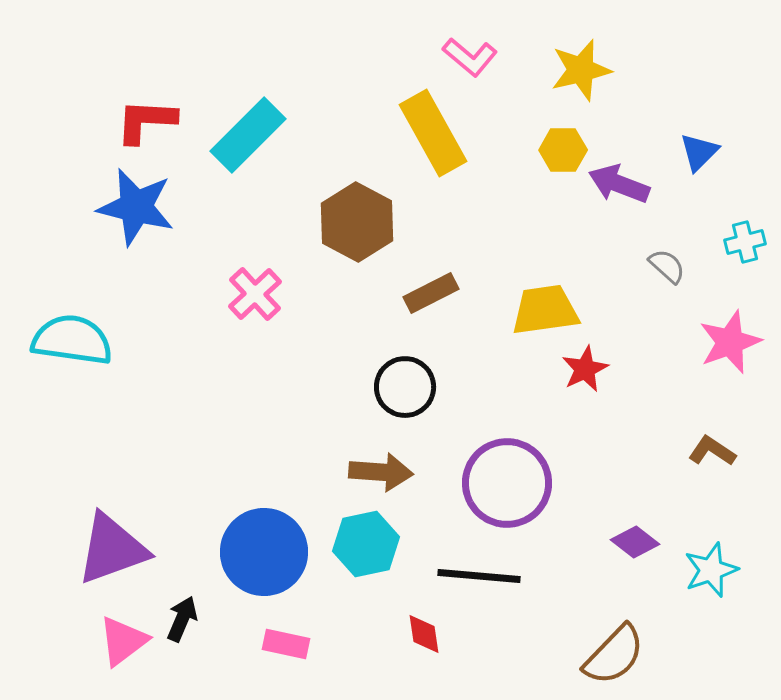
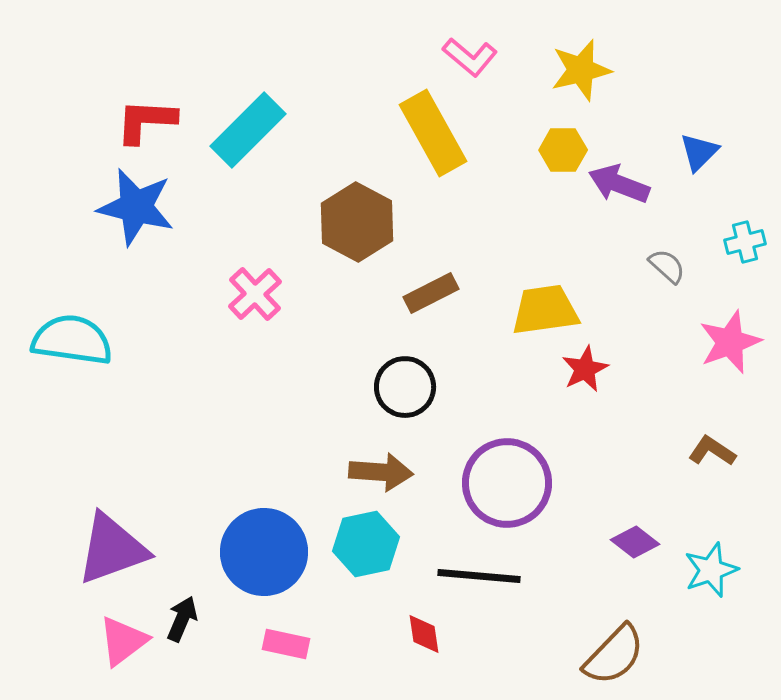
cyan rectangle: moved 5 px up
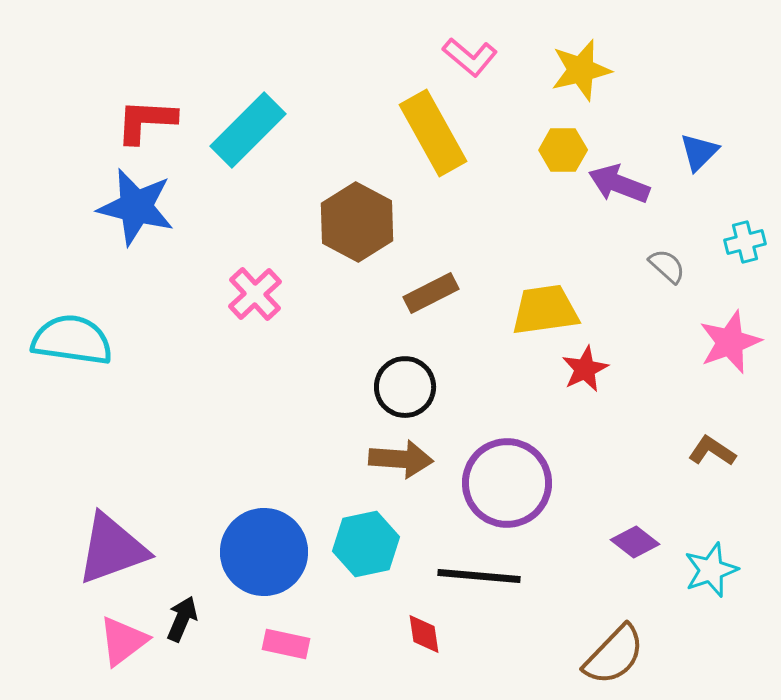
brown arrow: moved 20 px right, 13 px up
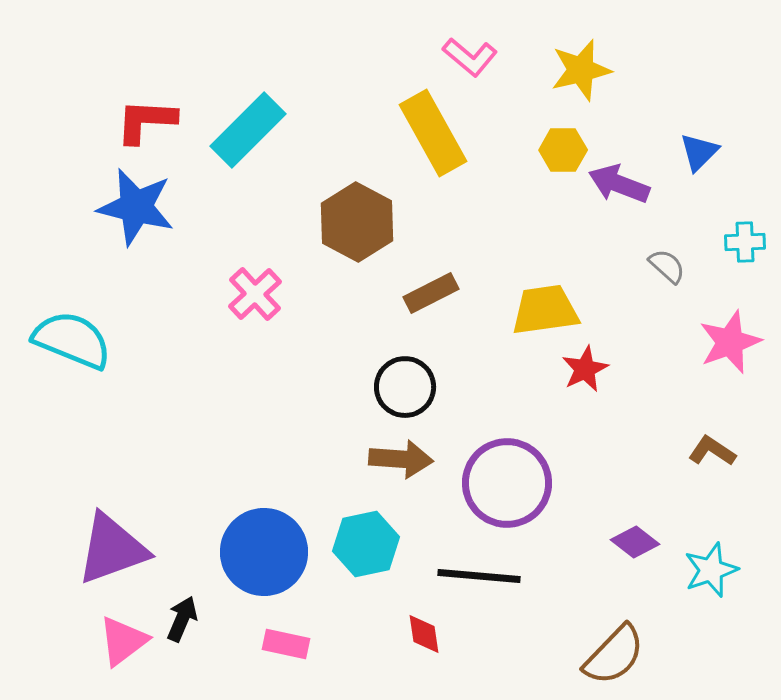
cyan cross: rotated 12 degrees clockwise
cyan semicircle: rotated 14 degrees clockwise
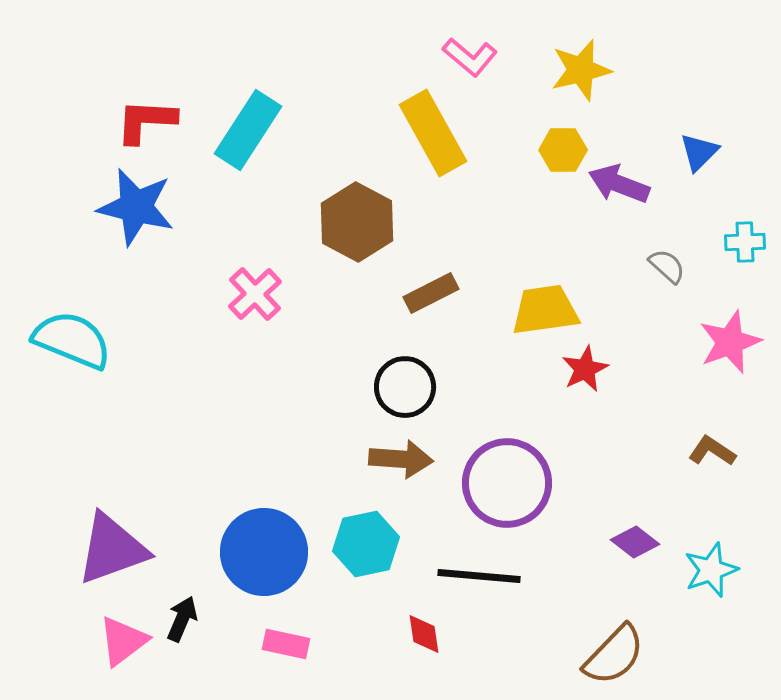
cyan rectangle: rotated 12 degrees counterclockwise
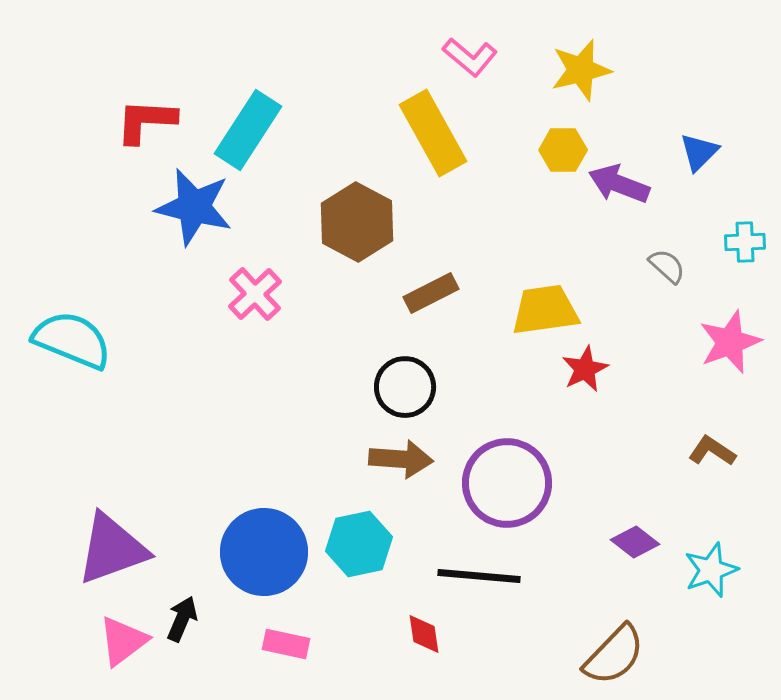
blue star: moved 58 px right
cyan hexagon: moved 7 px left
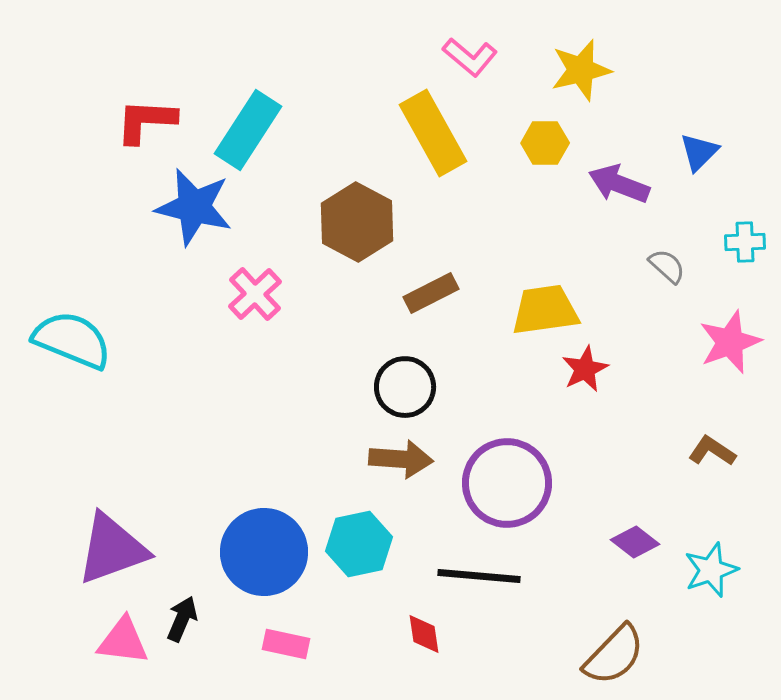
yellow hexagon: moved 18 px left, 7 px up
pink triangle: rotated 44 degrees clockwise
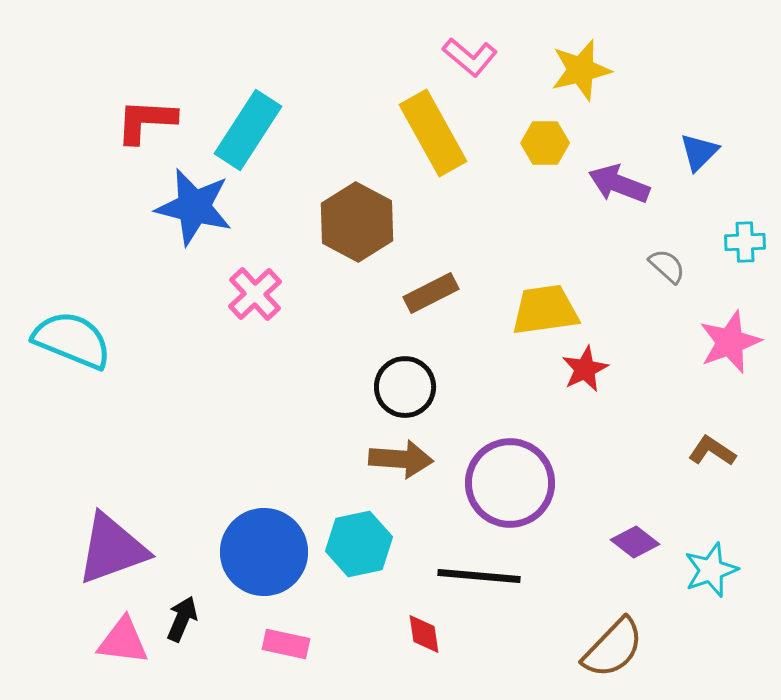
purple circle: moved 3 px right
brown semicircle: moved 1 px left, 7 px up
